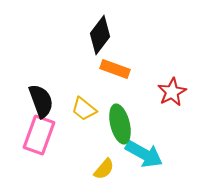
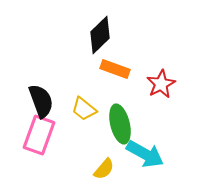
black diamond: rotated 9 degrees clockwise
red star: moved 11 px left, 8 px up
cyan arrow: moved 1 px right
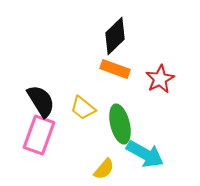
black diamond: moved 15 px right, 1 px down
red star: moved 1 px left, 5 px up
black semicircle: rotated 12 degrees counterclockwise
yellow trapezoid: moved 1 px left, 1 px up
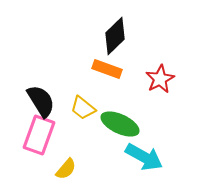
orange rectangle: moved 8 px left
green ellipse: rotated 51 degrees counterclockwise
cyan arrow: moved 1 px left, 3 px down
yellow semicircle: moved 38 px left
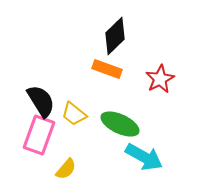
yellow trapezoid: moved 9 px left, 6 px down
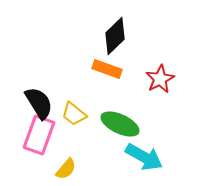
black semicircle: moved 2 px left, 2 px down
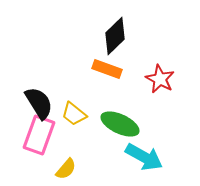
red star: rotated 16 degrees counterclockwise
